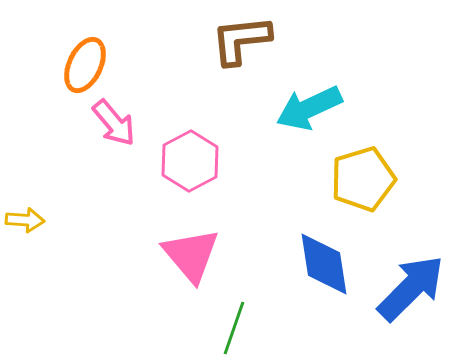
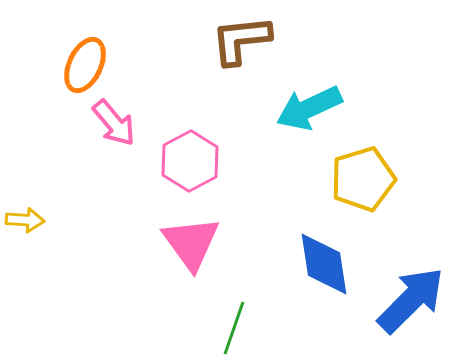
pink triangle: moved 12 px up; rotated 4 degrees clockwise
blue arrow: moved 12 px down
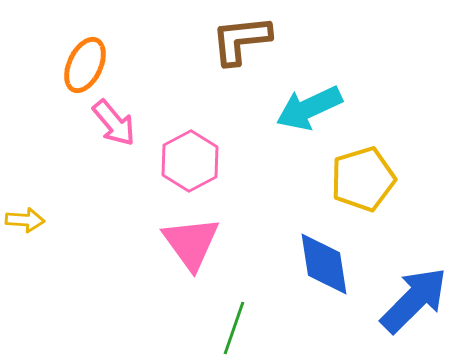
blue arrow: moved 3 px right
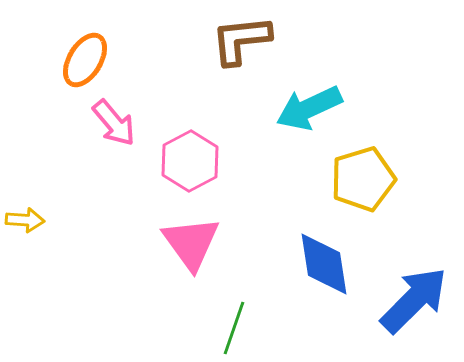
orange ellipse: moved 5 px up; rotated 6 degrees clockwise
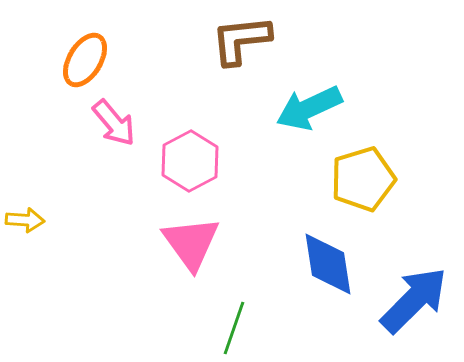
blue diamond: moved 4 px right
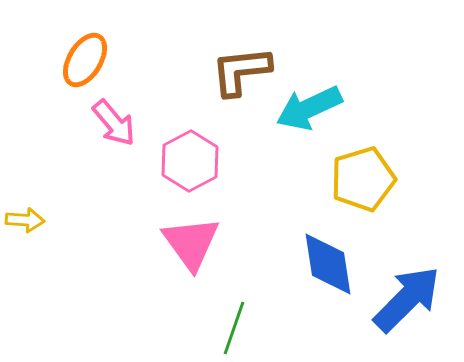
brown L-shape: moved 31 px down
blue arrow: moved 7 px left, 1 px up
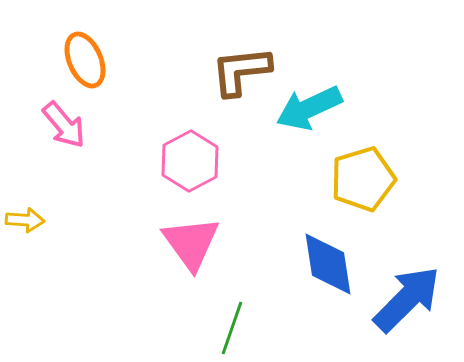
orange ellipse: rotated 54 degrees counterclockwise
pink arrow: moved 50 px left, 2 px down
green line: moved 2 px left
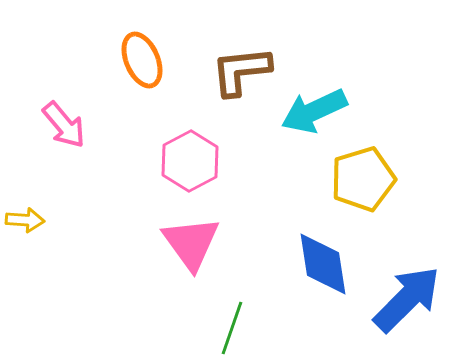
orange ellipse: moved 57 px right
cyan arrow: moved 5 px right, 3 px down
blue diamond: moved 5 px left
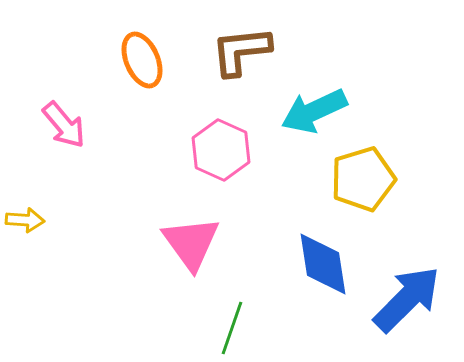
brown L-shape: moved 20 px up
pink hexagon: moved 31 px right, 11 px up; rotated 8 degrees counterclockwise
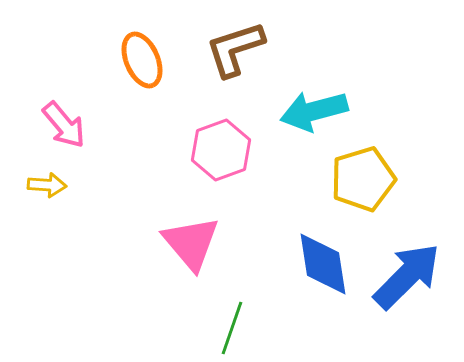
brown L-shape: moved 6 px left, 2 px up; rotated 12 degrees counterclockwise
cyan arrow: rotated 10 degrees clockwise
pink hexagon: rotated 16 degrees clockwise
yellow arrow: moved 22 px right, 35 px up
pink triangle: rotated 4 degrees counterclockwise
blue arrow: moved 23 px up
